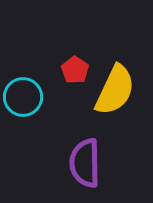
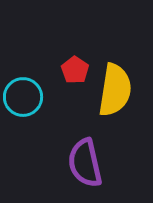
yellow semicircle: rotated 16 degrees counterclockwise
purple semicircle: rotated 12 degrees counterclockwise
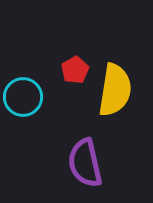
red pentagon: rotated 8 degrees clockwise
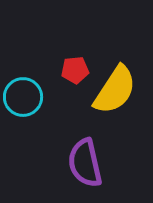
red pentagon: rotated 24 degrees clockwise
yellow semicircle: rotated 24 degrees clockwise
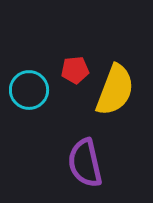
yellow semicircle: rotated 12 degrees counterclockwise
cyan circle: moved 6 px right, 7 px up
